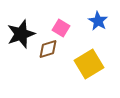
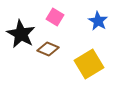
pink square: moved 6 px left, 11 px up
black star: rotated 24 degrees counterclockwise
brown diamond: rotated 40 degrees clockwise
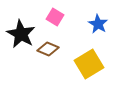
blue star: moved 3 px down
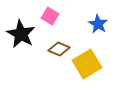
pink square: moved 5 px left, 1 px up
brown diamond: moved 11 px right
yellow square: moved 2 px left
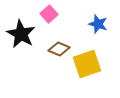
pink square: moved 1 px left, 2 px up; rotated 18 degrees clockwise
blue star: rotated 12 degrees counterclockwise
yellow square: rotated 12 degrees clockwise
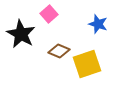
brown diamond: moved 2 px down
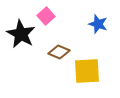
pink square: moved 3 px left, 2 px down
brown diamond: moved 1 px down
yellow square: moved 7 px down; rotated 16 degrees clockwise
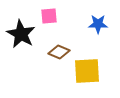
pink square: moved 3 px right; rotated 36 degrees clockwise
blue star: rotated 18 degrees counterclockwise
